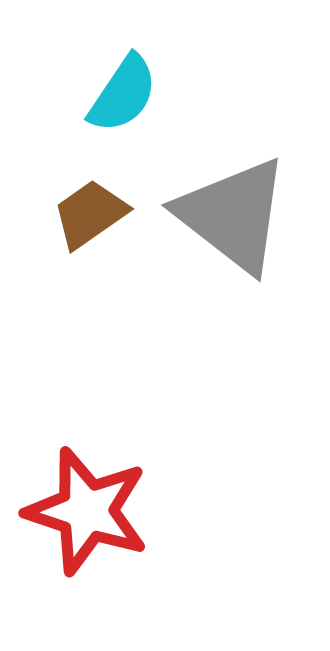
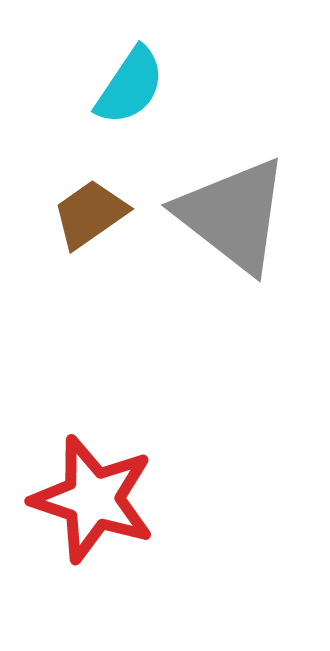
cyan semicircle: moved 7 px right, 8 px up
red star: moved 6 px right, 12 px up
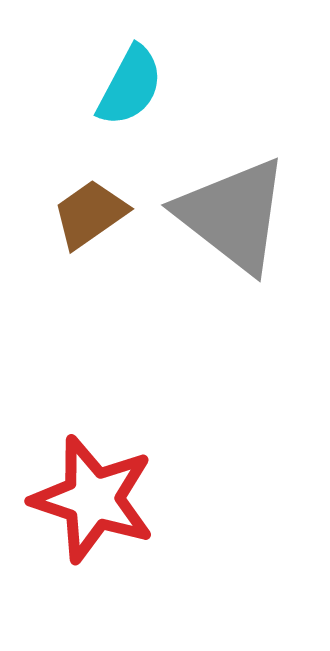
cyan semicircle: rotated 6 degrees counterclockwise
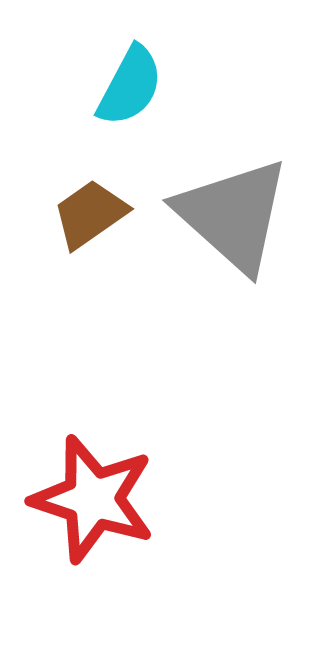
gray triangle: rotated 4 degrees clockwise
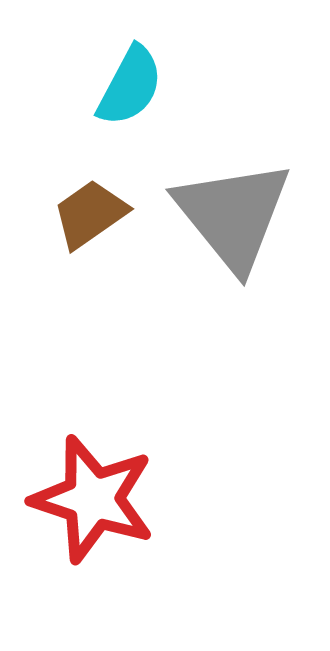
gray triangle: rotated 9 degrees clockwise
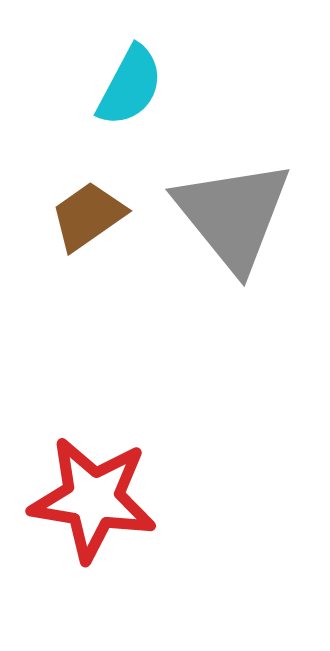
brown trapezoid: moved 2 px left, 2 px down
red star: rotated 9 degrees counterclockwise
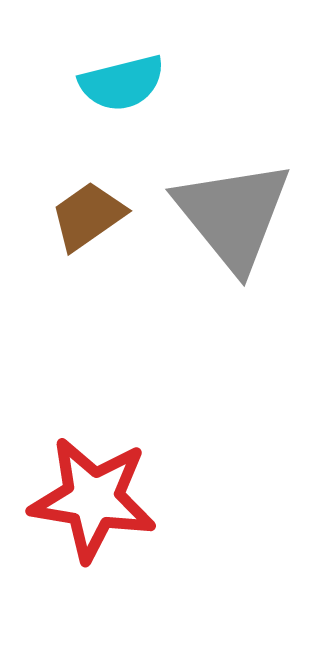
cyan semicircle: moved 8 px left, 3 px up; rotated 48 degrees clockwise
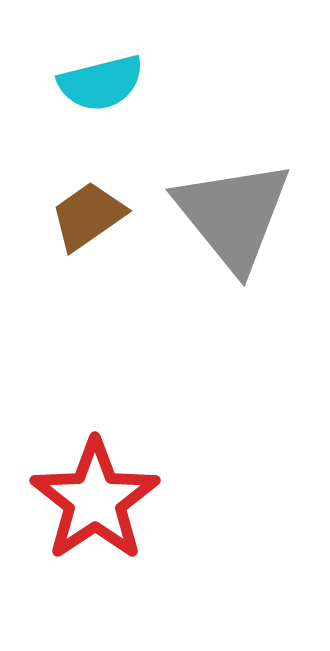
cyan semicircle: moved 21 px left
red star: moved 2 px right, 1 px down; rotated 29 degrees clockwise
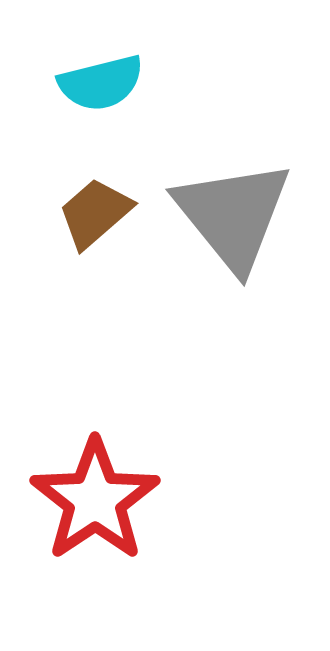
brown trapezoid: moved 7 px right, 3 px up; rotated 6 degrees counterclockwise
